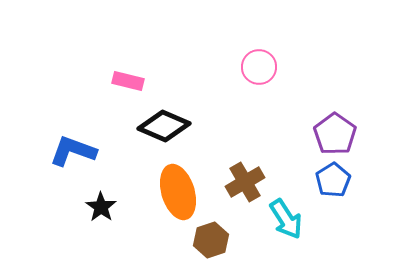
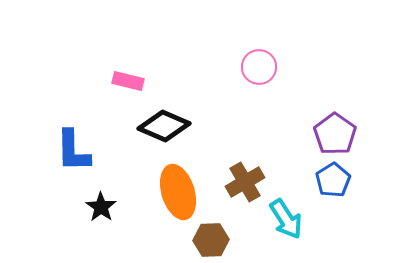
blue L-shape: rotated 111 degrees counterclockwise
brown hexagon: rotated 16 degrees clockwise
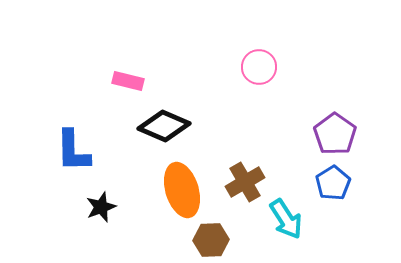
blue pentagon: moved 3 px down
orange ellipse: moved 4 px right, 2 px up
black star: rotated 16 degrees clockwise
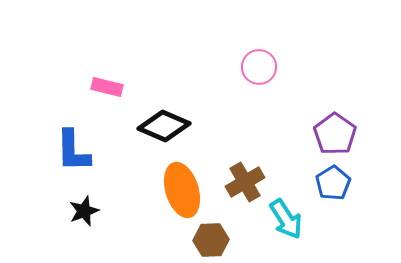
pink rectangle: moved 21 px left, 6 px down
black star: moved 17 px left, 4 px down
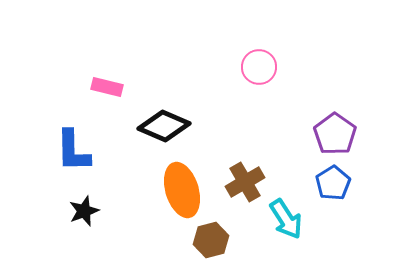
brown hexagon: rotated 12 degrees counterclockwise
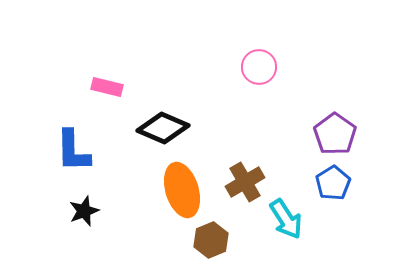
black diamond: moved 1 px left, 2 px down
brown hexagon: rotated 8 degrees counterclockwise
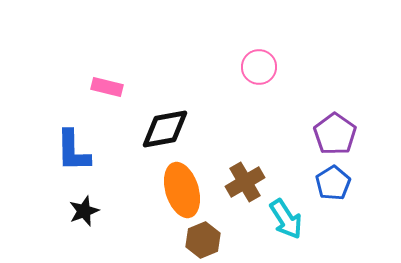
black diamond: moved 2 px right, 1 px down; rotated 33 degrees counterclockwise
brown hexagon: moved 8 px left
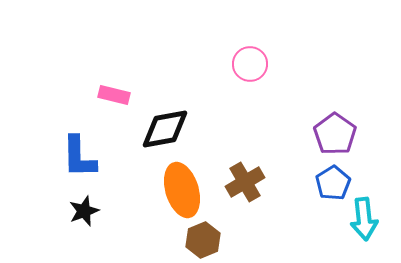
pink circle: moved 9 px left, 3 px up
pink rectangle: moved 7 px right, 8 px down
blue L-shape: moved 6 px right, 6 px down
cyan arrow: moved 78 px right; rotated 27 degrees clockwise
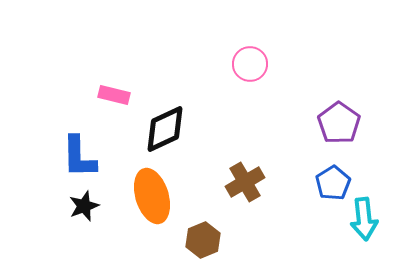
black diamond: rotated 15 degrees counterclockwise
purple pentagon: moved 4 px right, 11 px up
orange ellipse: moved 30 px left, 6 px down
black star: moved 5 px up
